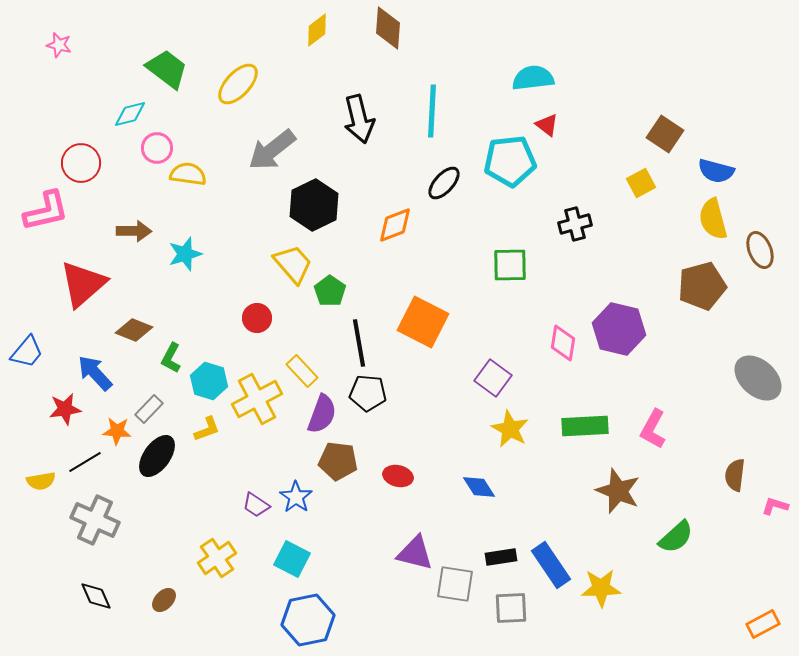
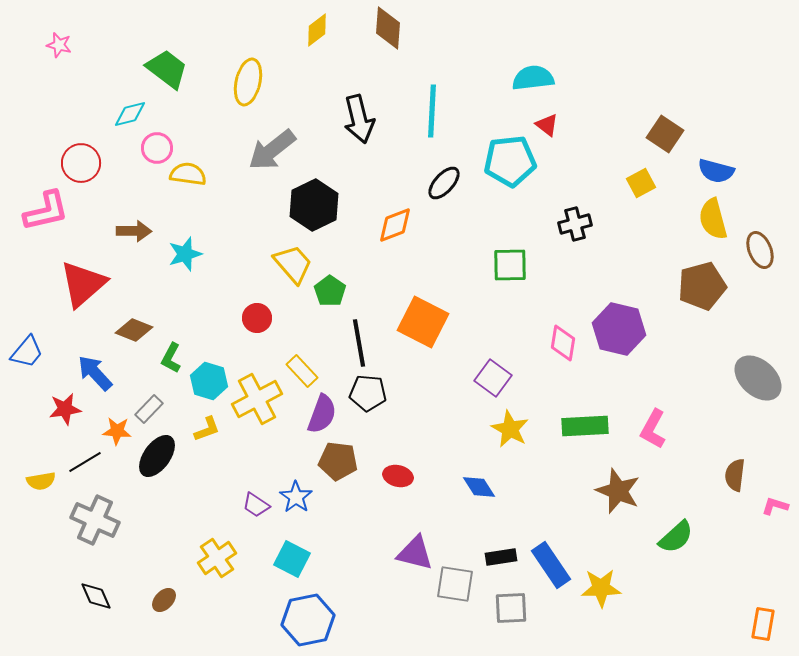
yellow ellipse at (238, 84): moved 10 px right, 2 px up; rotated 30 degrees counterclockwise
orange rectangle at (763, 624): rotated 52 degrees counterclockwise
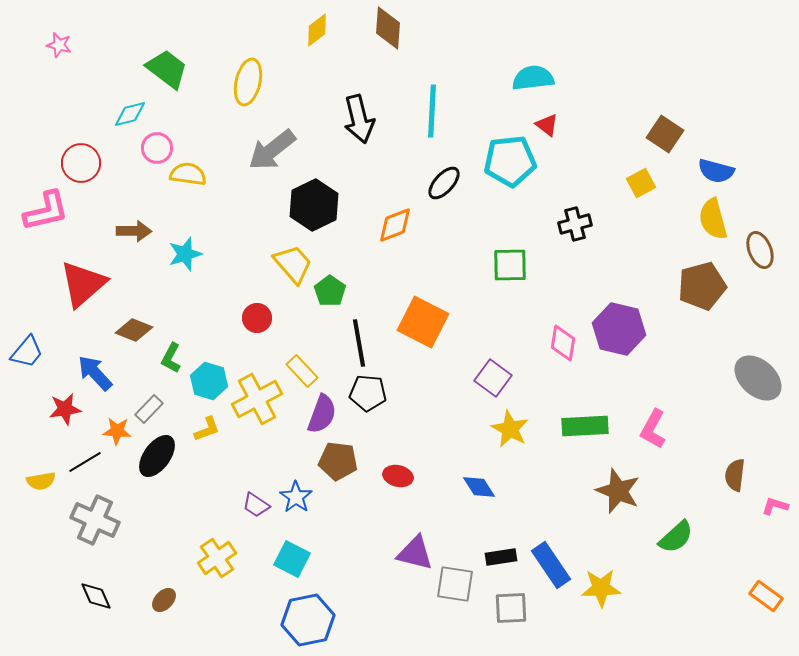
orange rectangle at (763, 624): moved 3 px right, 28 px up; rotated 64 degrees counterclockwise
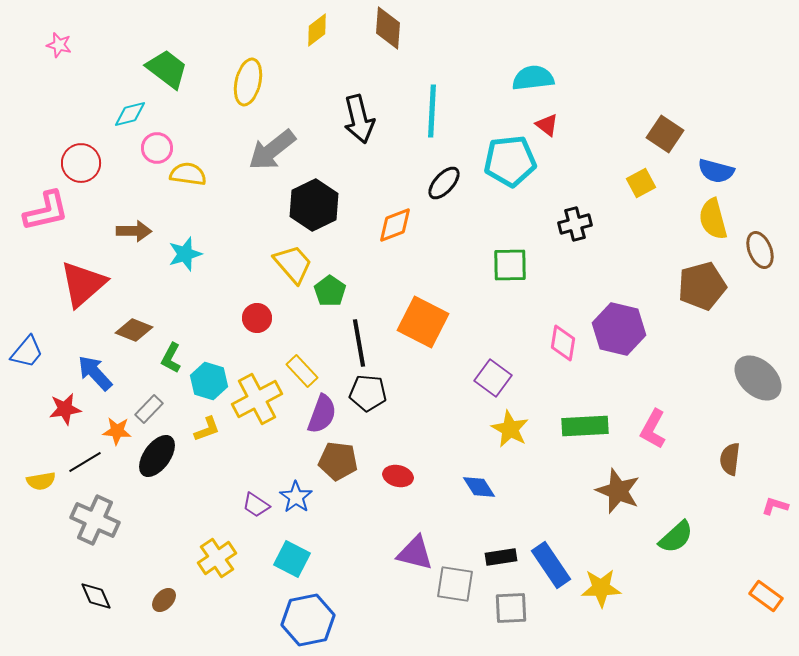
brown semicircle at (735, 475): moved 5 px left, 16 px up
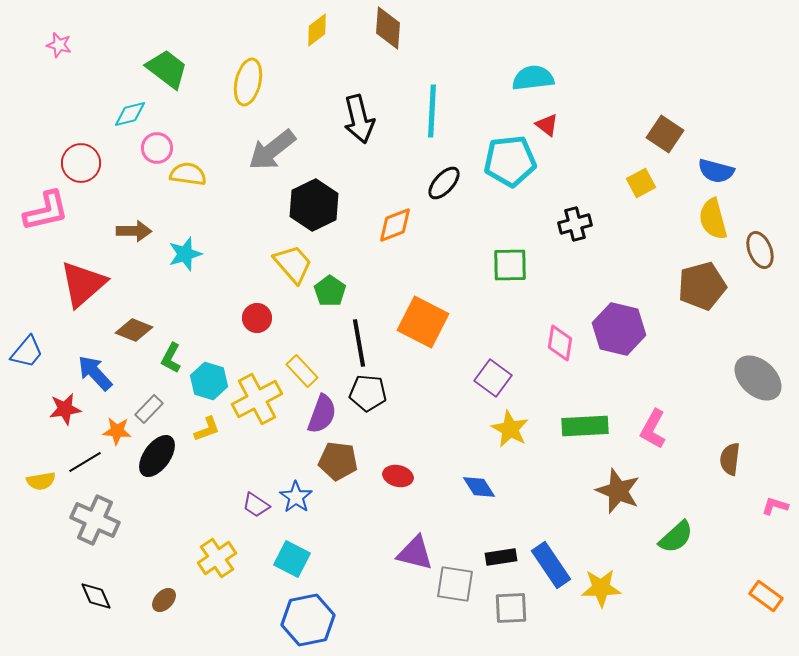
pink diamond at (563, 343): moved 3 px left
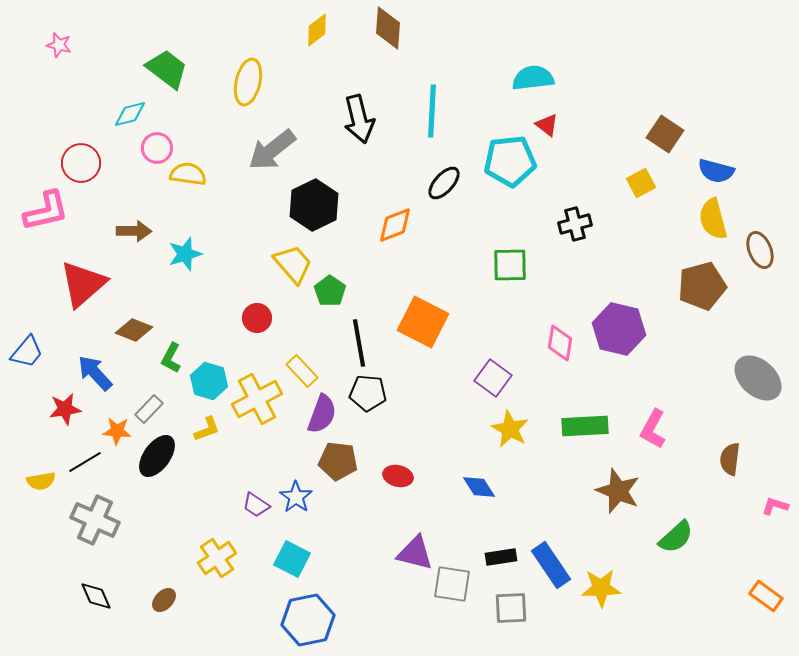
gray square at (455, 584): moved 3 px left
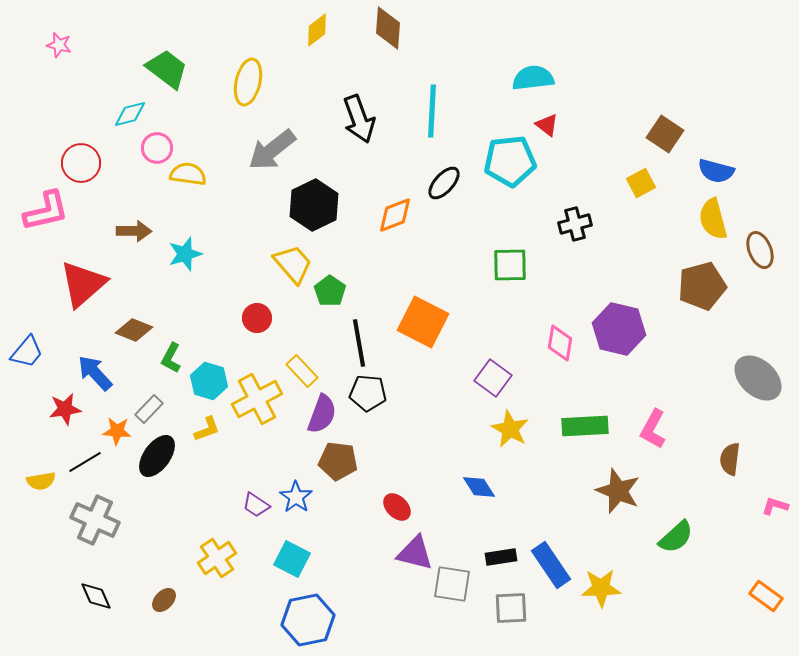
black arrow at (359, 119): rotated 6 degrees counterclockwise
orange diamond at (395, 225): moved 10 px up
red ellipse at (398, 476): moved 1 px left, 31 px down; rotated 32 degrees clockwise
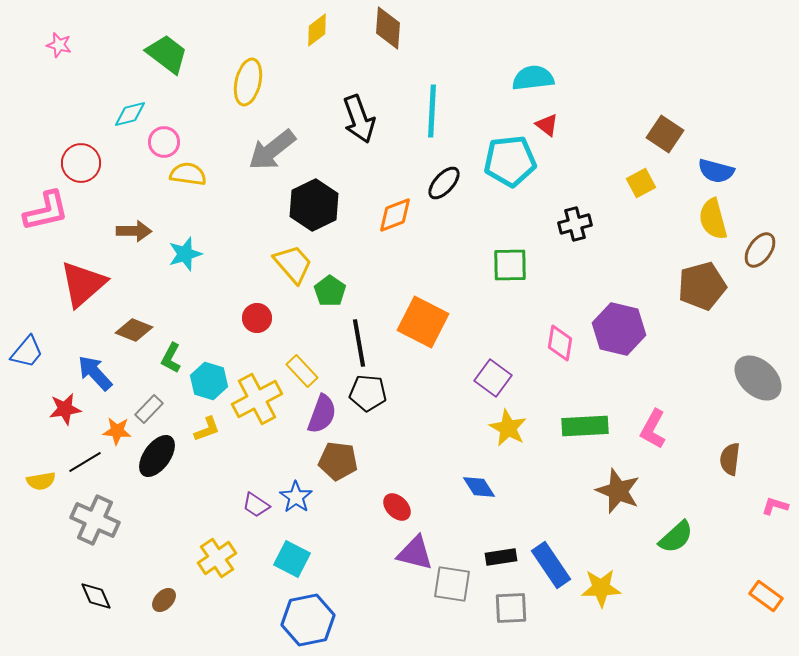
green trapezoid at (167, 69): moved 15 px up
pink circle at (157, 148): moved 7 px right, 6 px up
brown ellipse at (760, 250): rotated 57 degrees clockwise
yellow star at (510, 429): moved 2 px left, 1 px up
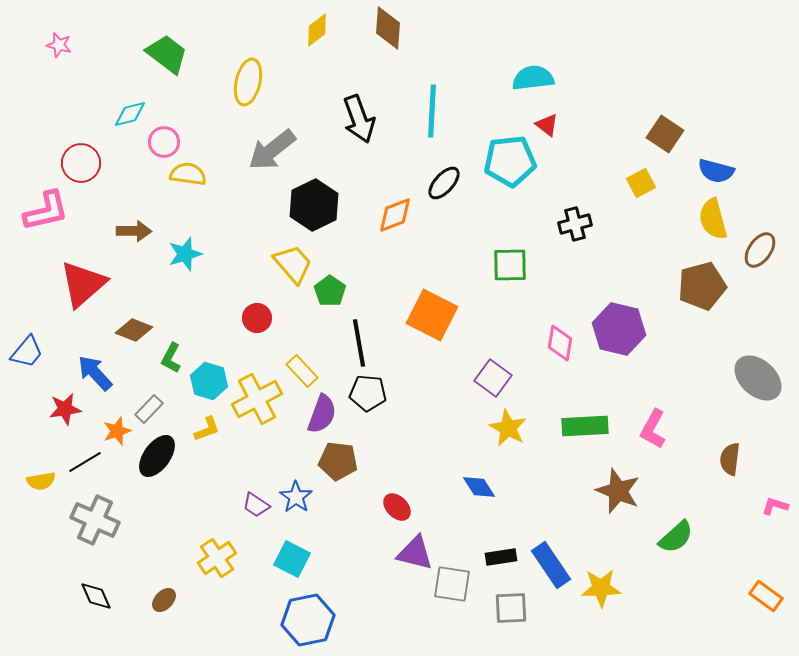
orange square at (423, 322): moved 9 px right, 7 px up
orange star at (117, 431): rotated 24 degrees counterclockwise
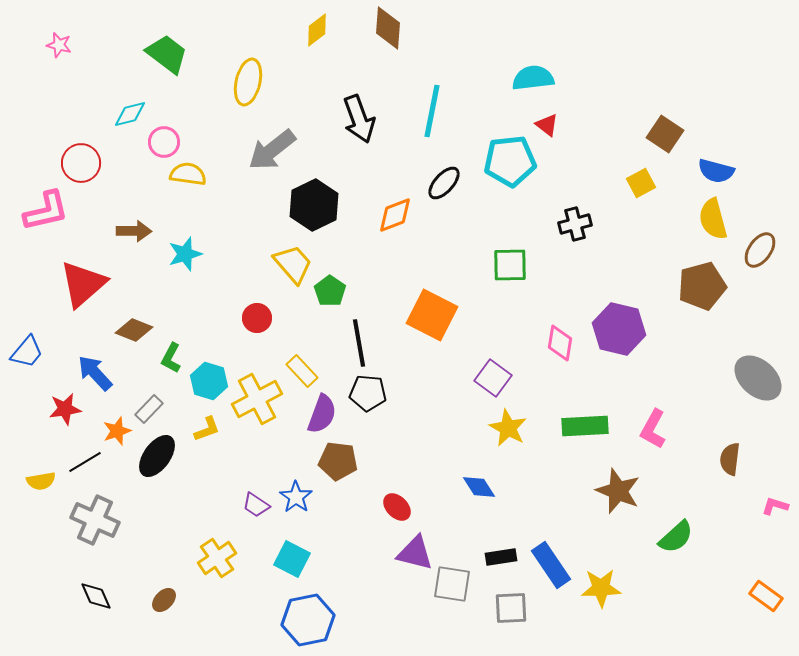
cyan line at (432, 111): rotated 8 degrees clockwise
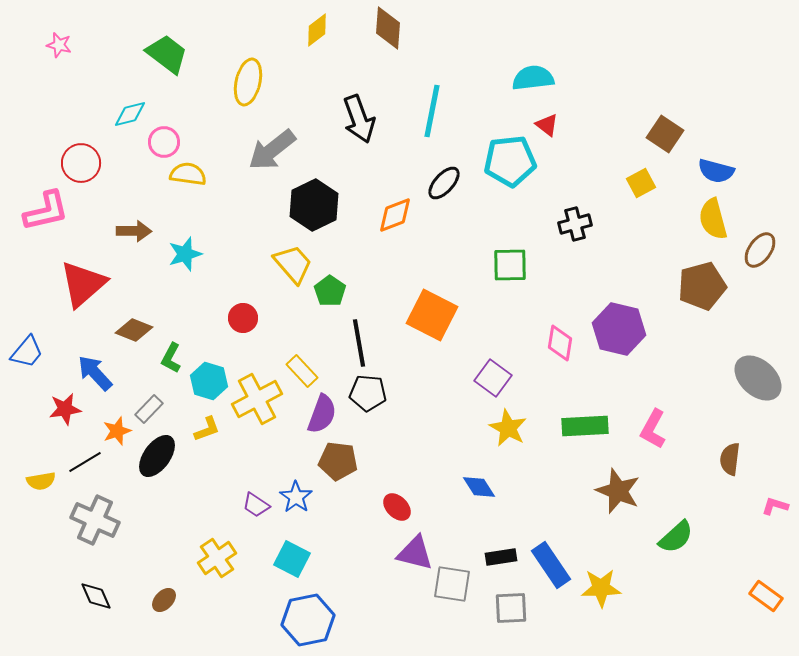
red circle at (257, 318): moved 14 px left
